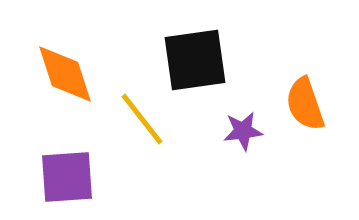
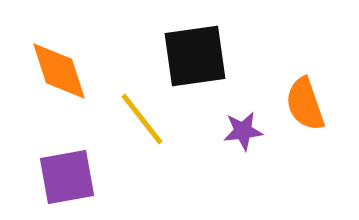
black square: moved 4 px up
orange diamond: moved 6 px left, 3 px up
purple square: rotated 6 degrees counterclockwise
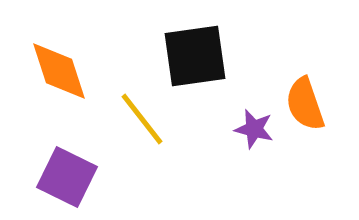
purple star: moved 11 px right, 2 px up; rotated 21 degrees clockwise
purple square: rotated 36 degrees clockwise
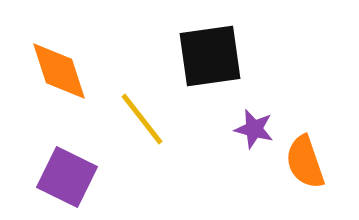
black square: moved 15 px right
orange semicircle: moved 58 px down
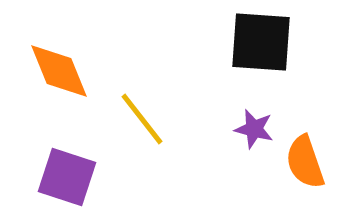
black square: moved 51 px right, 14 px up; rotated 12 degrees clockwise
orange diamond: rotated 4 degrees counterclockwise
purple square: rotated 8 degrees counterclockwise
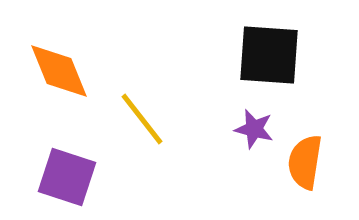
black square: moved 8 px right, 13 px down
orange semicircle: rotated 28 degrees clockwise
